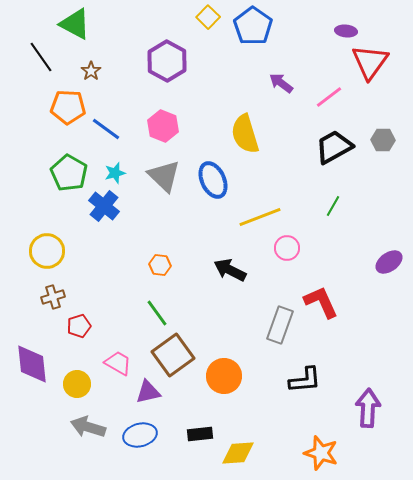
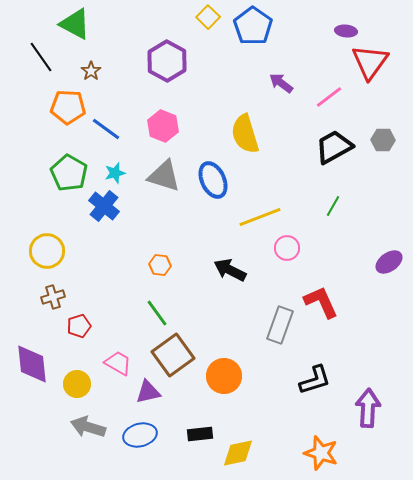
gray triangle at (164, 176): rotated 27 degrees counterclockwise
black L-shape at (305, 380): moved 10 px right; rotated 12 degrees counterclockwise
yellow diamond at (238, 453): rotated 8 degrees counterclockwise
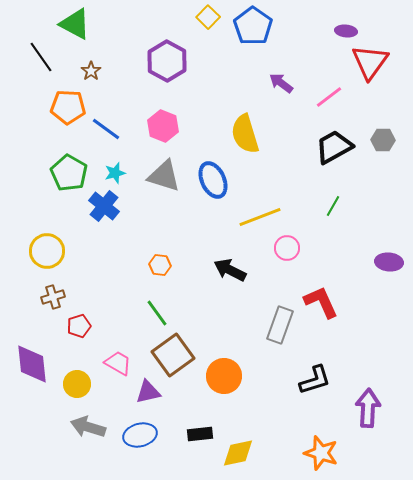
purple ellipse at (389, 262): rotated 40 degrees clockwise
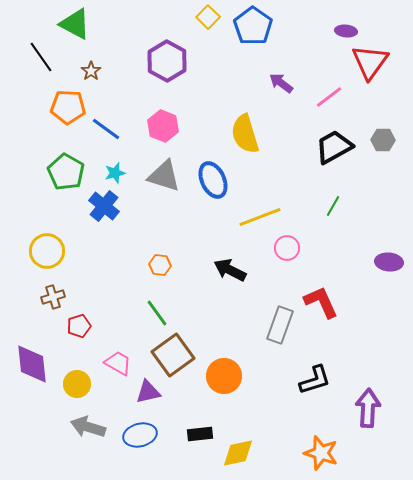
green pentagon at (69, 173): moved 3 px left, 1 px up
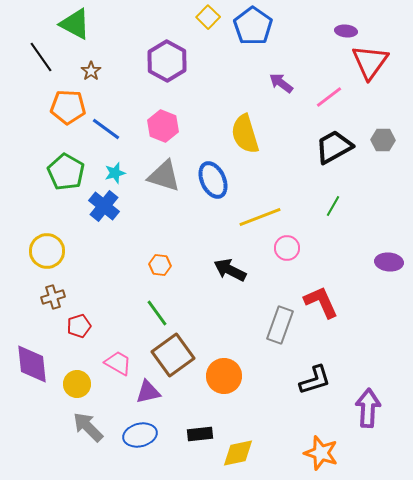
gray arrow at (88, 427): rotated 28 degrees clockwise
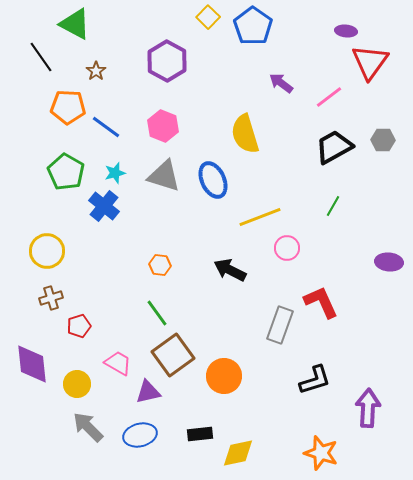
brown star at (91, 71): moved 5 px right
blue line at (106, 129): moved 2 px up
brown cross at (53, 297): moved 2 px left, 1 px down
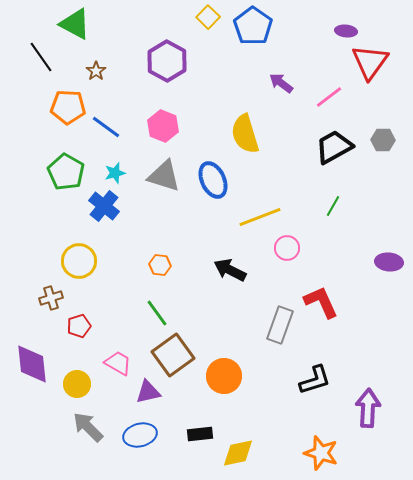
yellow circle at (47, 251): moved 32 px right, 10 px down
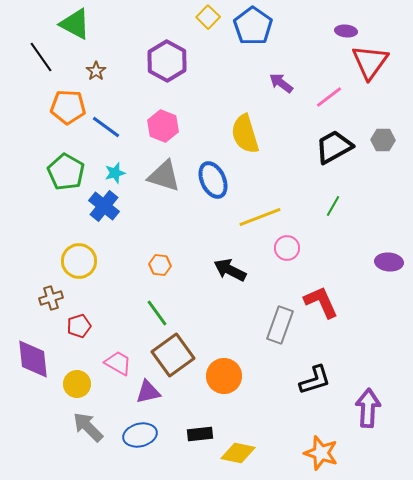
purple diamond at (32, 364): moved 1 px right, 5 px up
yellow diamond at (238, 453): rotated 24 degrees clockwise
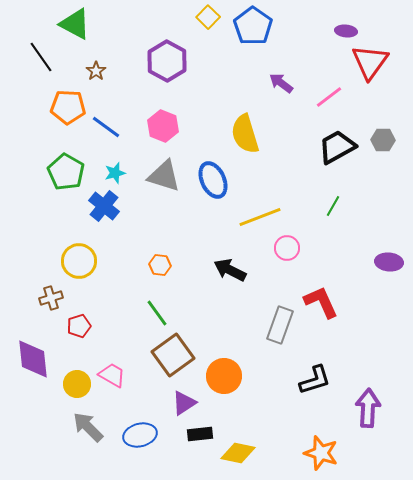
black trapezoid at (334, 147): moved 3 px right
pink trapezoid at (118, 363): moved 6 px left, 12 px down
purple triangle at (148, 392): moved 36 px right, 11 px down; rotated 20 degrees counterclockwise
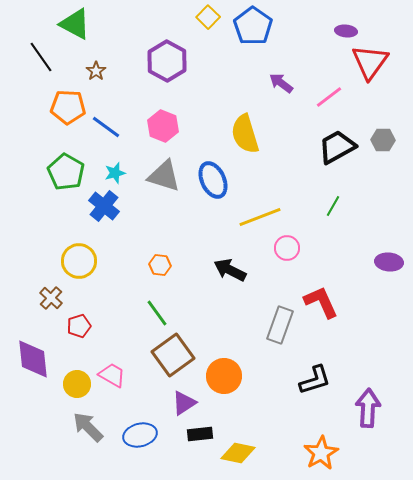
brown cross at (51, 298): rotated 30 degrees counterclockwise
orange star at (321, 453): rotated 24 degrees clockwise
